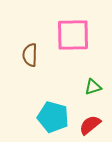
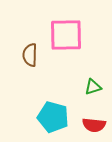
pink square: moved 7 px left
red semicircle: moved 4 px right; rotated 135 degrees counterclockwise
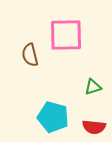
brown semicircle: rotated 15 degrees counterclockwise
red semicircle: moved 2 px down
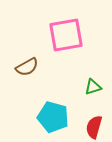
pink square: rotated 9 degrees counterclockwise
brown semicircle: moved 3 px left, 12 px down; rotated 105 degrees counterclockwise
red semicircle: rotated 100 degrees clockwise
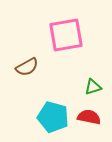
red semicircle: moved 5 px left, 10 px up; rotated 85 degrees clockwise
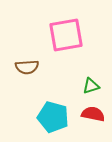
brown semicircle: rotated 25 degrees clockwise
green triangle: moved 2 px left, 1 px up
red semicircle: moved 4 px right, 3 px up
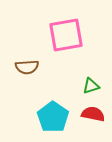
cyan pentagon: rotated 20 degrees clockwise
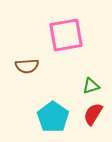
brown semicircle: moved 1 px up
red semicircle: rotated 70 degrees counterclockwise
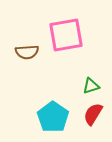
brown semicircle: moved 14 px up
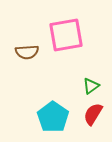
green triangle: rotated 18 degrees counterclockwise
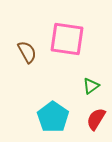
pink square: moved 1 px right, 4 px down; rotated 18 degrees clockwise
brown semicircle: rotated 115 degrees counterclockwise
red semicircle: moved 3 px right, 5 px down
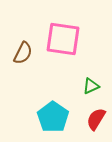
pink square: moved 4 px left
brown semicircle: moved 4 px left, 1 px down; rotated 55 degrees clockwise
green triangle: rotated 12 degrees clockwise
